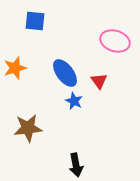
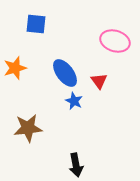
blue square: moved 1 px right, 3 px down
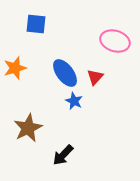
red triangle: moved 4 px left, 4 px up; rotated 18 degrees clockwise
brown star: rotated 20 degrees counterclockwise
black arrow: moved 13 px left, 10 px up; rotated 55 degrees clockwise
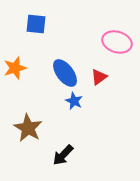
pink ellipse: moved 2 px right, 1 px down
red triangle: moved 4 px right; rotated 12 degrees clockwise
brown star: rotated 16 degrees counterclockwise
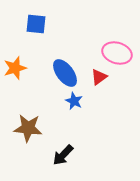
pink ellipse: moved 11 px down
brown star: rotated 24 degrees counterclockwise
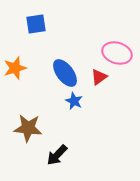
blue square: rotated 15 degrees counterclockwise
black arrow: moved 6 px left
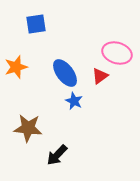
orange star: moved 1 px right, 1 px up
red triangle: moved 1 px right, 1 px up
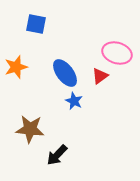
blue square: rotated 20 degrees clockwise
brown star: moved 2 px right, 1 px down
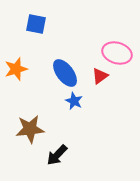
orange star: moved 2 px down
brown star: rotated 12 degrees counterclockwise
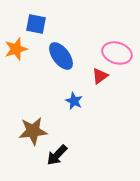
orange star: moved 20 px up
blue ellipse: moved 4 px left, 17 px up
brown star: moved 3 px right, 2 px down
